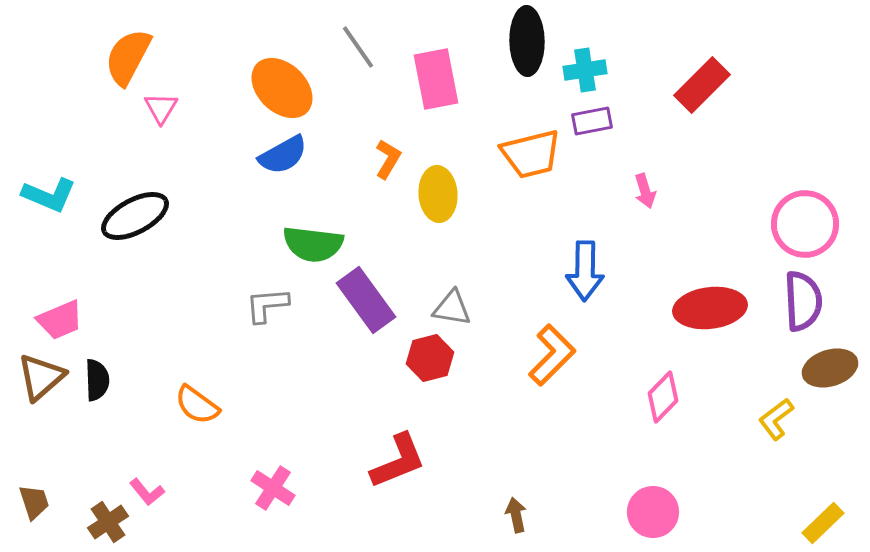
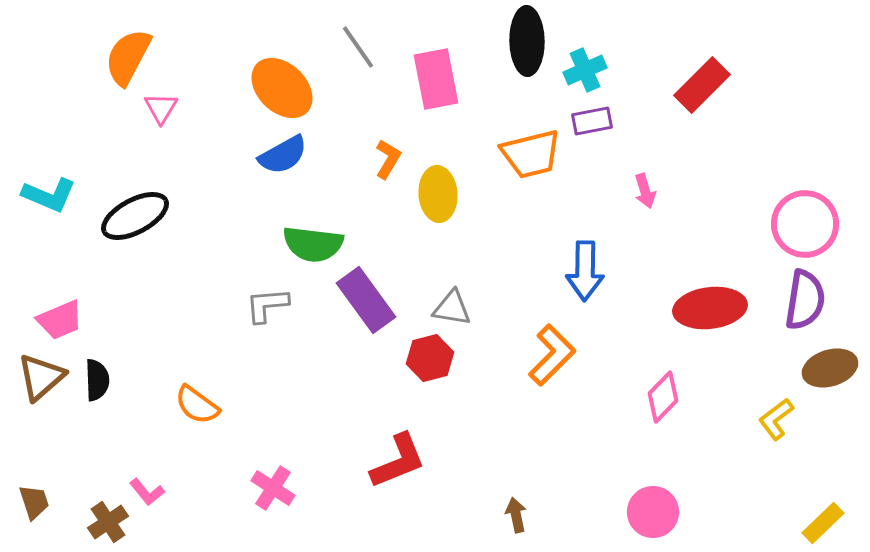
cyan cross at (585, 70): rotated 15 degrees counterclockwise
purple semicircle at (803, 301): moved 2 px right, 1 px up; rotated 12 degrees clockwise
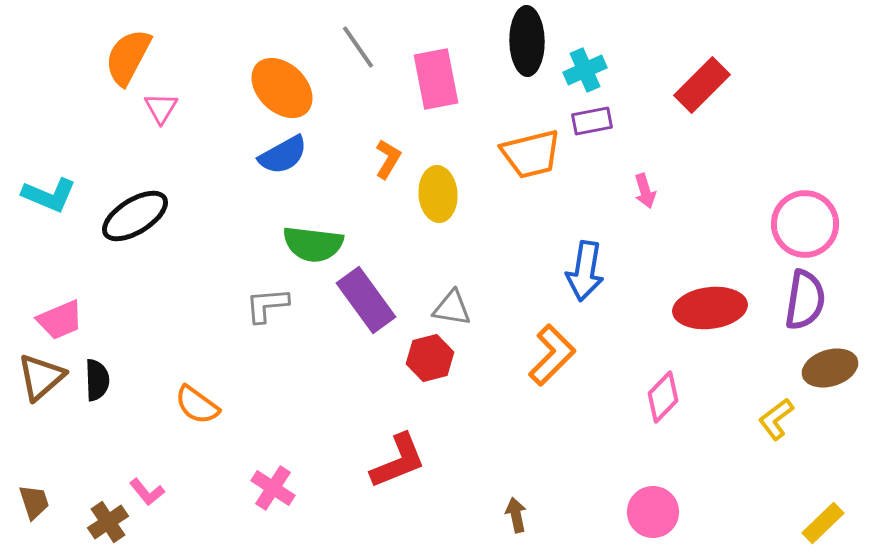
black ellipse at (135, 216): rotated 4 degrees counterclockwise
blue arrow at (585, 271): rotated 8 degrees clockwise
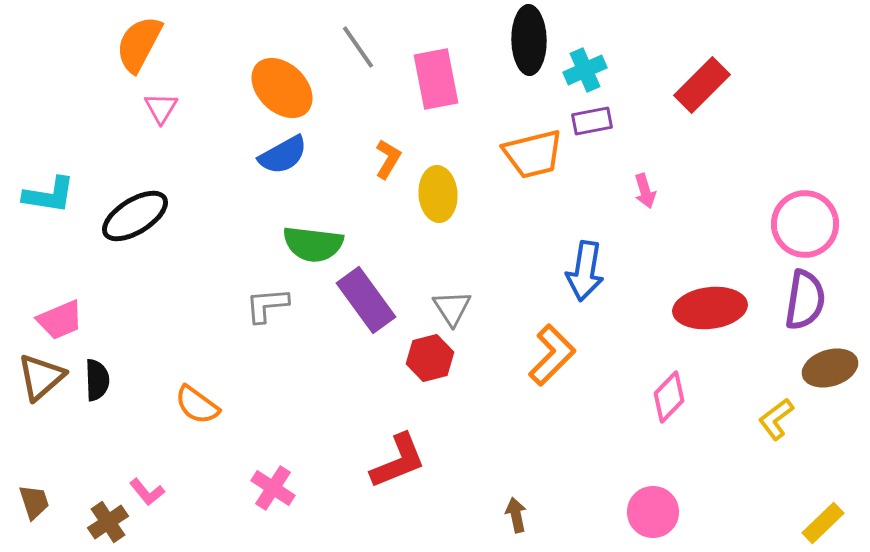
black ellipse at (527, 41): moved 2 px right, 1 px up
orange semicircle at (128, 57): moved 11 px right, 13 px up
orange trapezoid at (531, 154): moved 2 px right
cyan L-shape at (49, 195): rotated 14 degrees counterclockwise
gray triangle at (452, 308): rotated 48 degrees clockwise
pink diamond at (663, 397): moved 6 px right
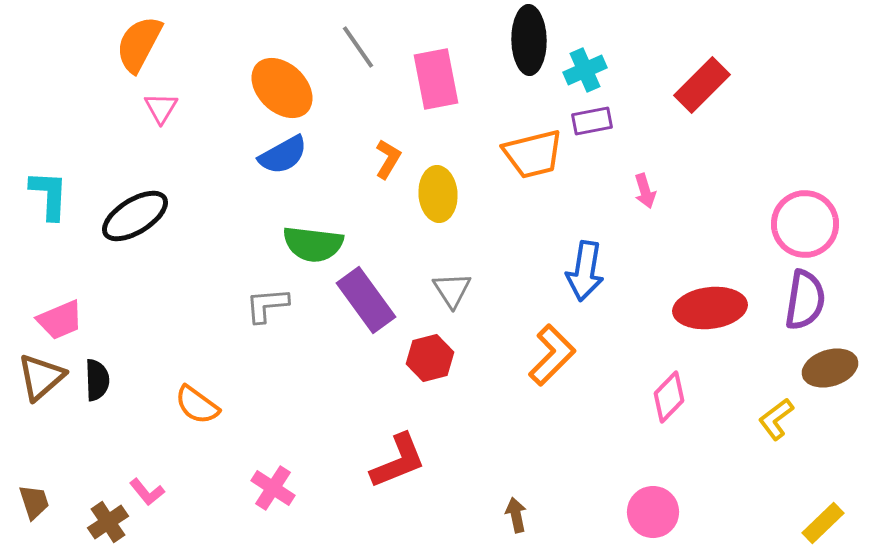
cyan L-shape at (49, 195): rotated 96 degrees counterclockwise
gray triangle at (452, 308): moved 18 px up
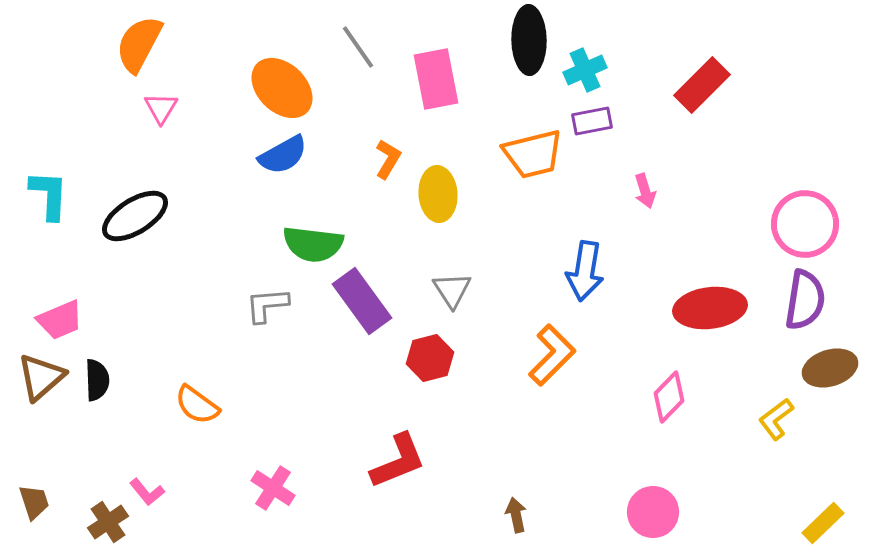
purple rectangle at (366, 300): moved 4 px left, 1 px down
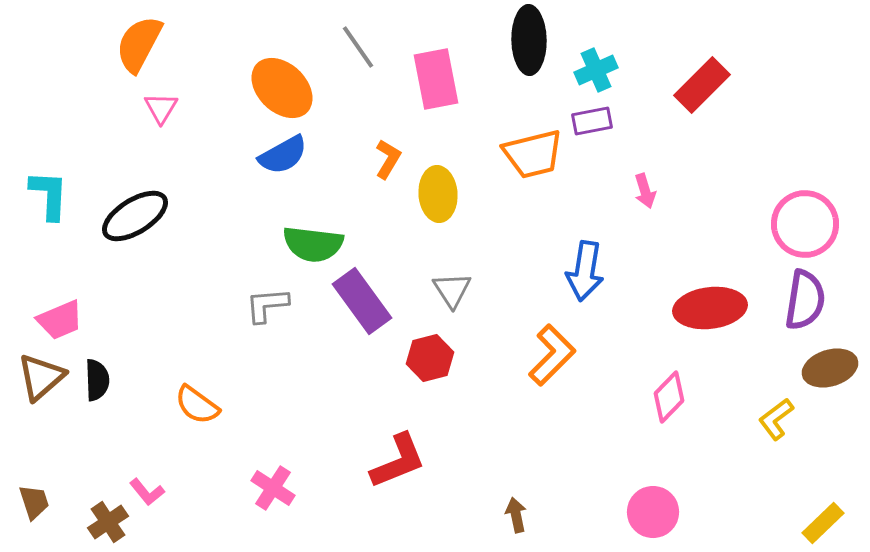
cyan cross at (585, 70): moved 11 px right
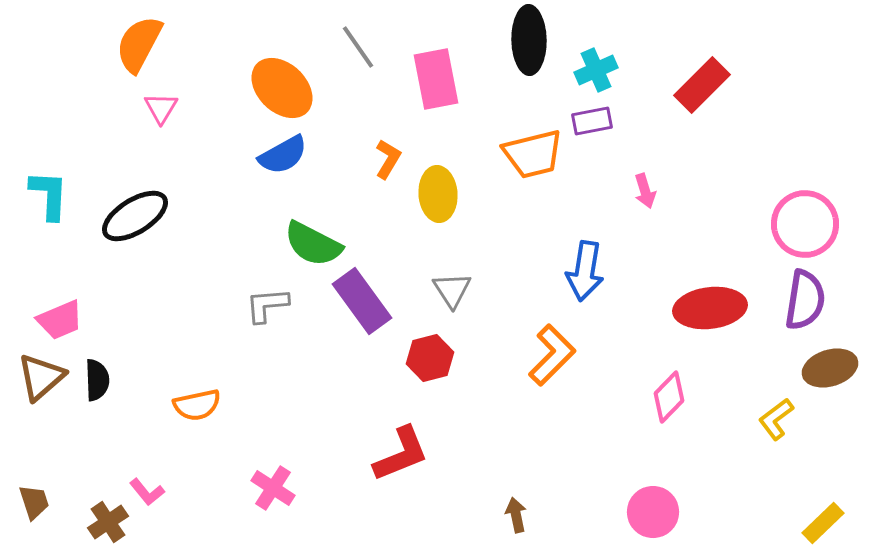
green semicircle at (313, 244): rotated 20 degrees clockwise
orange semicircle at (197, 405): rotated 48 degrees counterclockwise
red L-shape at (398, 461): moved 3 px right, 7 px up
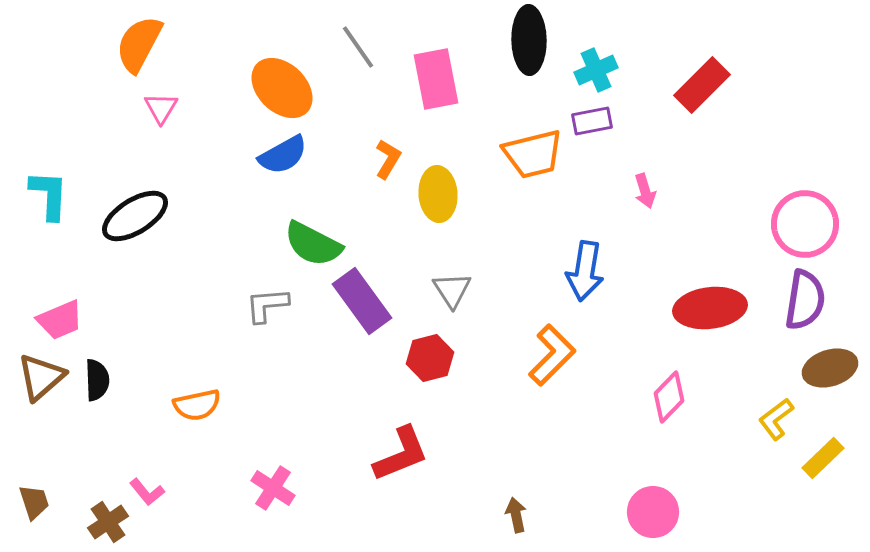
yellow rectangle at (823, 523): moved 65 px up
